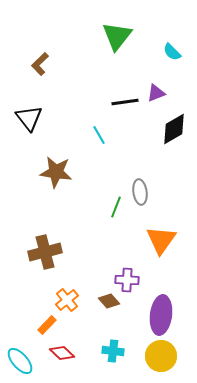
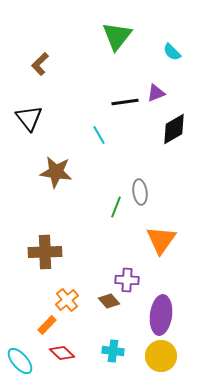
brown cross: rotated 12 degrees clockwise
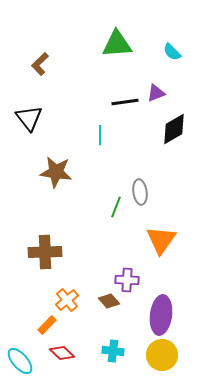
green triangle: moved 8 px down; rotated 48 degrees clockwise
cyan line: moved 1 px right; rotated 30 degrees clockwise
yellow circle: moved 1 px right, 1 px up
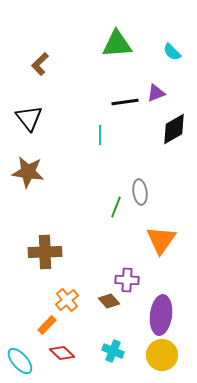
brown star: moved 28 px left
cyan cross: rotated 15 degrees clockwise
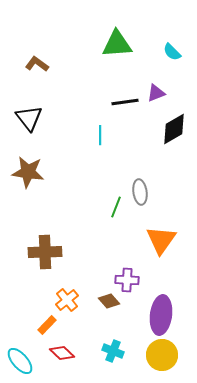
brown L-shape: moved 3 px left; rotated 80 degrees clockwise
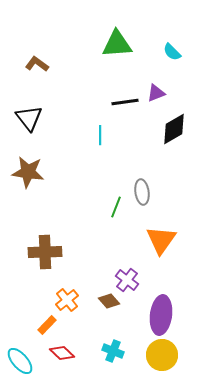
gray ellipse: moved 2 px right
purple cross: rotated 35 degrees clockwise
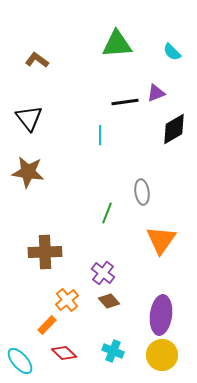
brown L-shape: moved 4 px up
green line: moved 9 px left, 6 px down
purple cross: moved 24 px left, 7 px up
red diamond: moved 2 px right
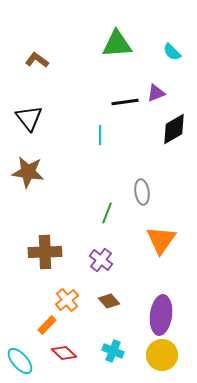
purple cross: moved 2 px left, 13 px up
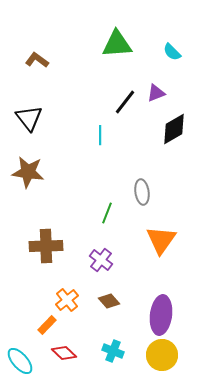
black line: rotated 44 degrees counterclockwise
brown cross: moved 1 px right, 6 px up
